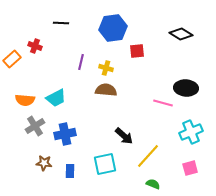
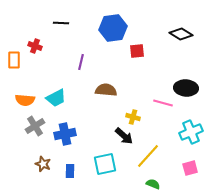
orange rectangle: moved 2 px right, 1 px down; rotated 48 degrees counterclockwise
yellow cross: moved 27 px right, 49 px down
brown star: moved 1 px left, 1 px down; rotated 14 degrees clockwise
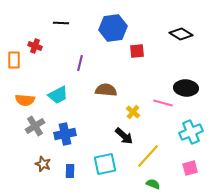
purple line: moved 1 px left, 1 px down
cyan trapezoid: moved 2 px right, 3 px up
yellow cross: moved 5 px up; rotated 24 degrees clockwise
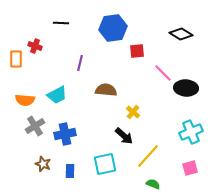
orange rectangle: moved 2 px right, 1 px up
cyan trapezoid: moved 1 px left
pink line: moved 30 px up; rotated 30 degrees clockwise
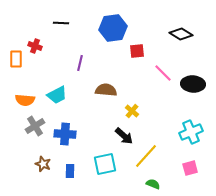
black ellipse: moved 7 px right, 4 px up
yellow cross: moved 1 px left, 1 px up
blue cross: rotated 15 degrees clockwise
yellow line: moved 2 px left
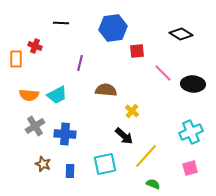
orange semicircle: moved 4 px right, 5 px up
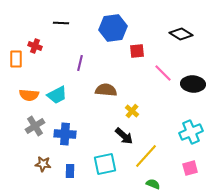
brown star: rotated 14 degrees counterclockwise
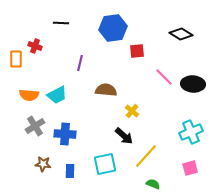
pink line: moved 1 px right, 4 px down
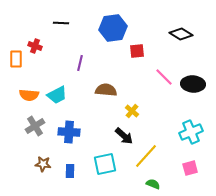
blue cross: moved 4 px right, 2 px up
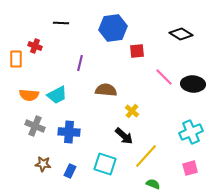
gray cross: rotated 36 degrees counterclockwise
cyan square: rotated 30 degrees clockwise
blue rectangle: rotated 24 degrees clockwise
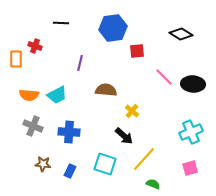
gray cross: moved 2 px left
yellow line: moved 2 px left, 3 px down
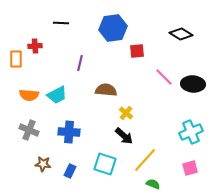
red cross: rotated 24 degrees counterclockwise
yellow cross: moved 6 px left, 2 px down
gray cross: moved 4 px left, 4 px down
yellow line: moved 1 px right, 1 px down
